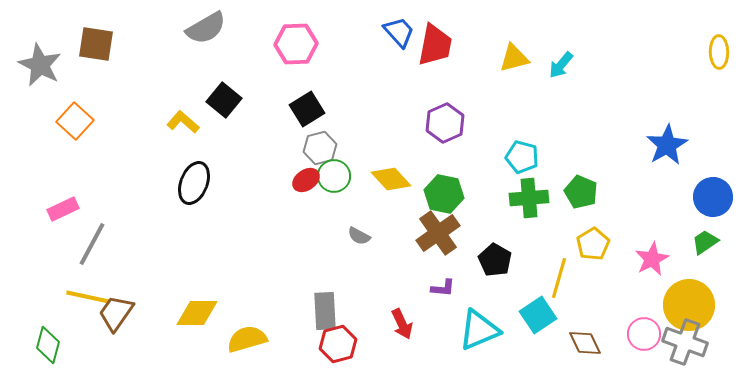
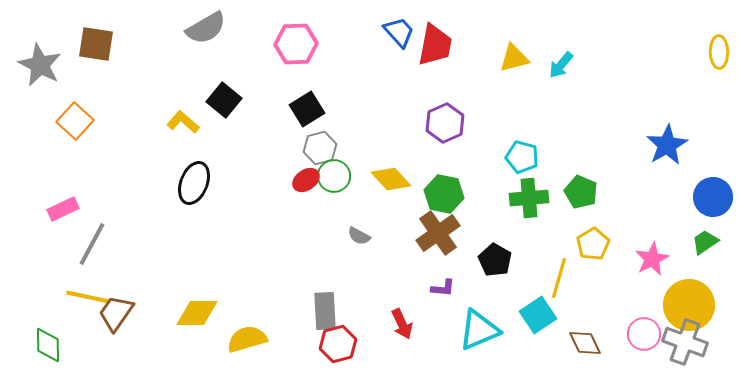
green diamond at (48, 345): rotated 15 degrees counterclockwise
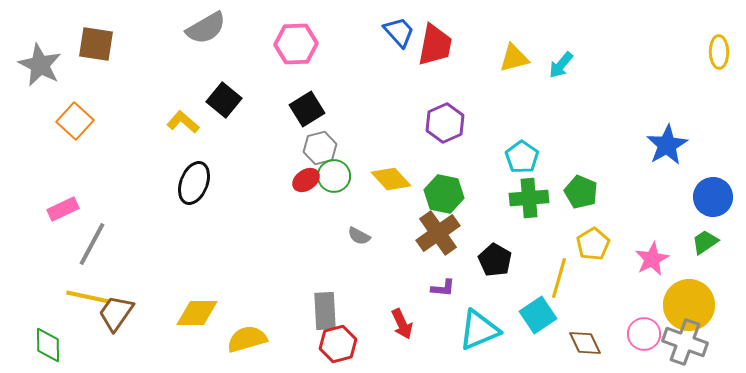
cyan pentagon at (522, 157): rotated 20 degrees clockwise
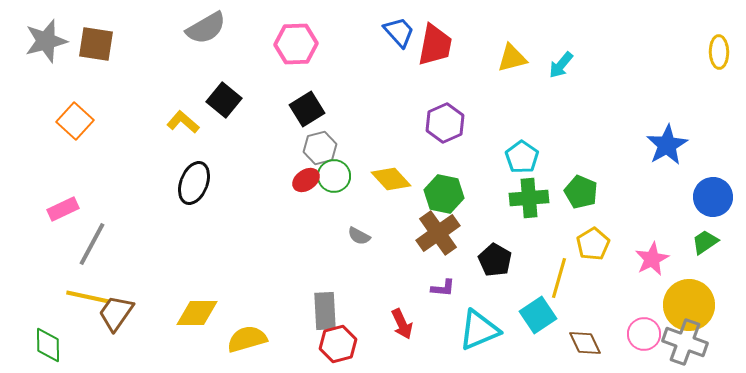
yellow triangle at (514, 58): moved 2 px left
gray star at (40, 65): moved 6 px right, 24 px up; rotated 30 degrees clockwise
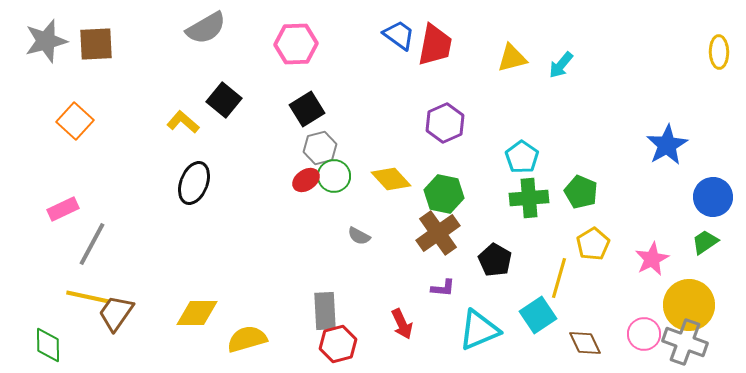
blue trapezoid at (399, 32): moved 3 px down; rotated 12 degrees counterclockwise
brown square at (96, 44): rotated 12 degrees counterclockwise
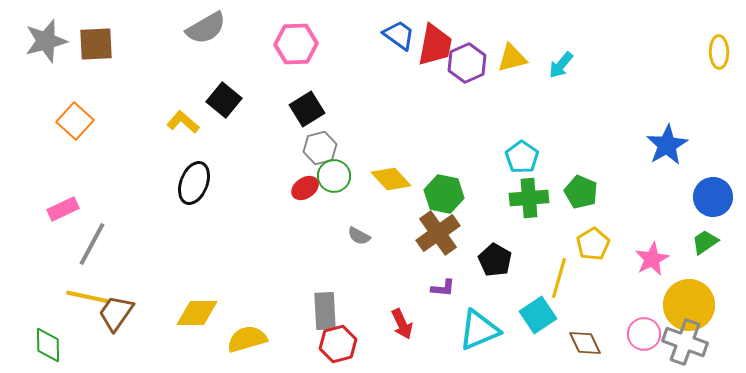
purple hexagon at (445, 123): moved 22 px right, 60 px up
red ellipse at (306, 180): moved 1 px left, 8 px down
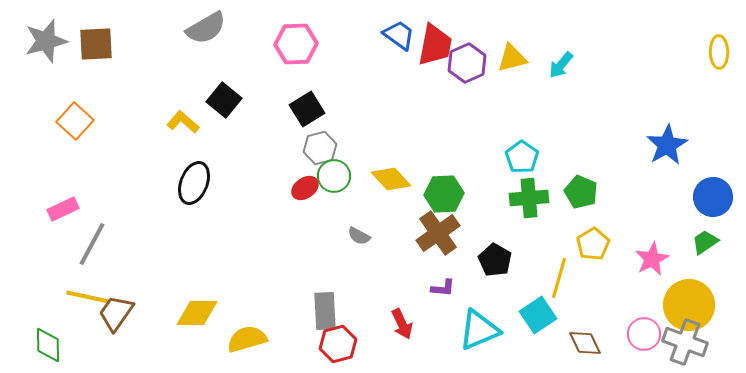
green hexagon at (444, 194): rotated 15 degrees counterclockwise
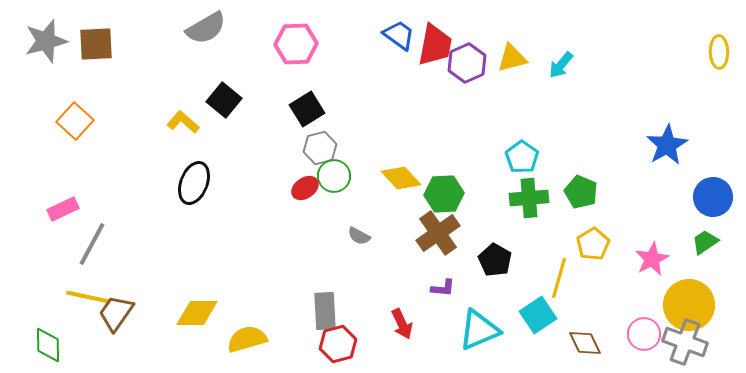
yellow diamond at (391, 179): moved 10 px right, 1 px up
